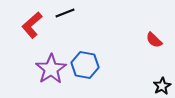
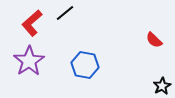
black line: rotated 18 degrees counterclockwise
red L-shape: moved 2 px up
purple star: moved 22 px left, 8 px up
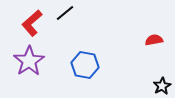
red semicircle: rotated 126 degrees clockwise
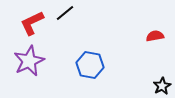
red L-shape: rotated 16 degrees clockwise
red semicircle: moved 1 px right, 4 px up
purple star: rotated 8 degrees clockwise
blue hexagon: moved 5 px right
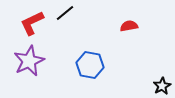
red semicircle: moved 26 px left, 10 px up
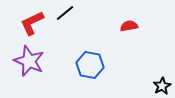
purple star: rotated 24 degrees counterclockwise
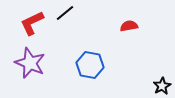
purple star: moved 1 px right, 2 px down
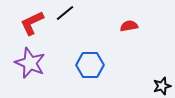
blue hexagon: rotated 12 degrees counterclockwise
black star: rotated 12 degrees clockwise
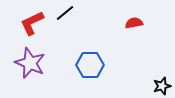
red semicircle: moved 5 px right, 3 px up
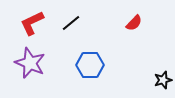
black line: moved 6 px right, 10 px down
red semicircle: rotated 144 degrees clockwise
black star: moved 1 px right, 6 px up
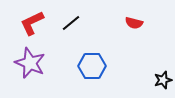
red semicircle: rotated 60 degrees clockwise
blue hexagon: moved 2 px right, 1 px down
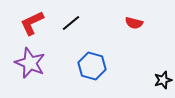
blue hexagon: rotated 16 degrees clockwise
